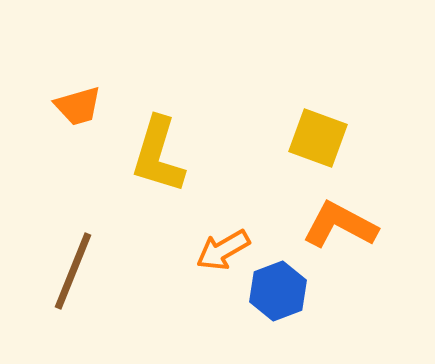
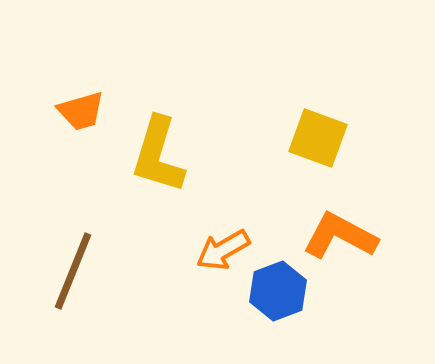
orange trapezoid: moved 3 px right, 5 px down
orange L-shape: moved 11 px down
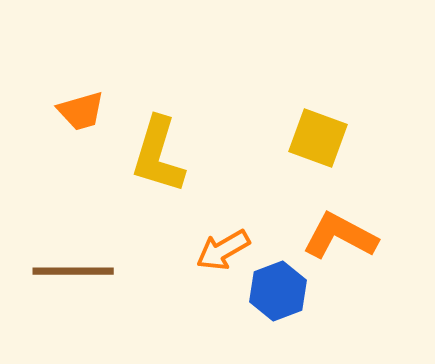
brown line: rotated 68 degrees clockwise
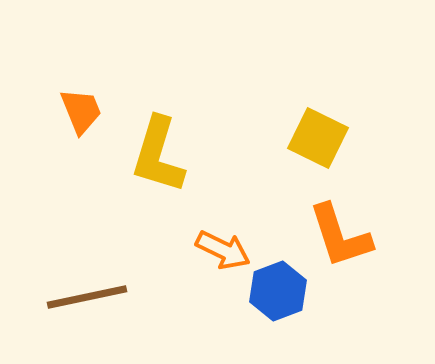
orange trapezoid: rotated 96 degrees counterclockwise
yellow square: rotated 6 degrees clockwise
orange L-shape: rotated 136 degrees counterclockwise
orange arrow: rotated 124 degrees counterclockwise
brown line: moved 14 px right, 26 px down; rotated 12 degrees counterclockwise
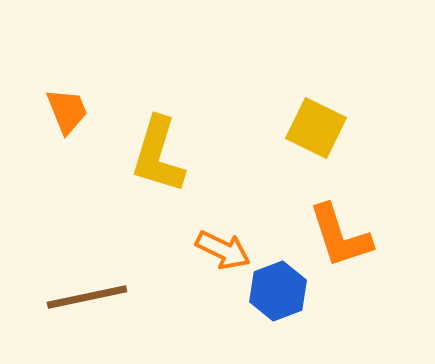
orange trapezoid: moved 14 px left
yellow square: moved 2 px left, 10 px up
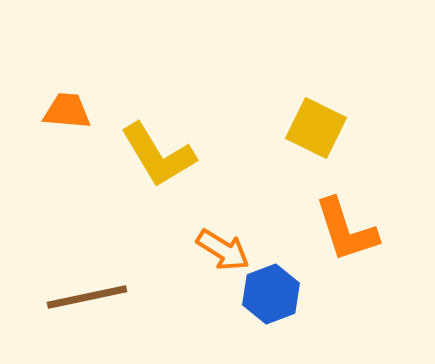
orange trapezoid: rotated 63 degrees counterclockwise
yellow L-shape: rotated 48 degrees counterclockwise
orange L-shape: moved 6 px right, 6 px up
orange arrow: rotated 6 degrees clockwise
blue hexagon: moved 7 px left, 3 px down
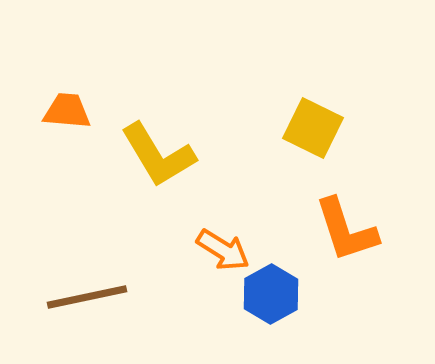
yellow square: moved 3 px left
blue hexagon: rotated 8 degrees counterclockwise
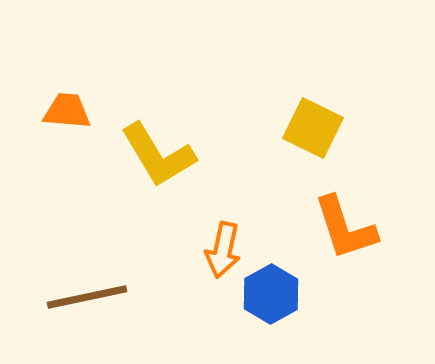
orange L-shape: moved 1 px left, 2 px up
orange arrow: rotated 70 degrees clockwise
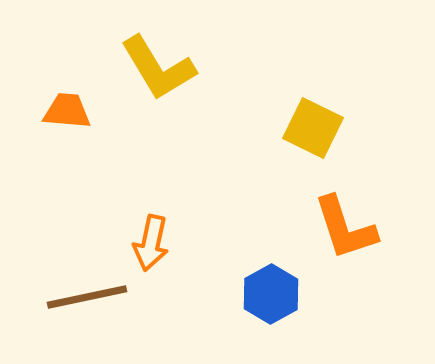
yellow L-shape: moved 87 px up
orange arrow: moved 72 px left, 7 px up
